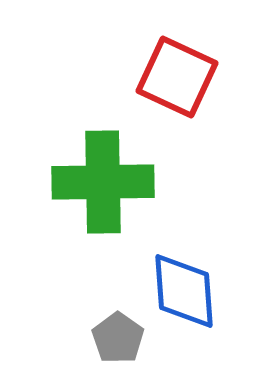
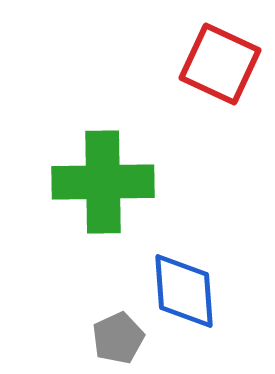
red square: moved 43 px right, 13 px up
gray pentagon: rotated 12 degrees clockwise
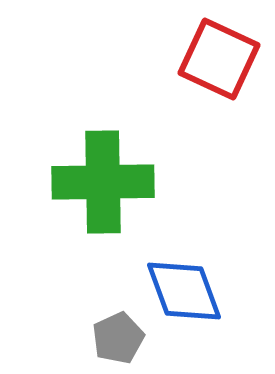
red square: moved 1 px left, 5 px up
blue diamond: rotated 16 degrees counterclockwise
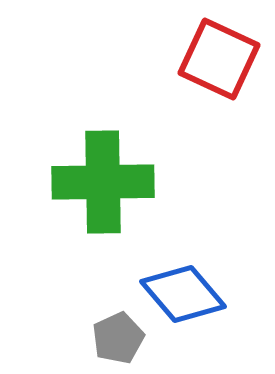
blue diamond: moved 1 px left, 3 px down; rotated 20 degrees counterclockwise
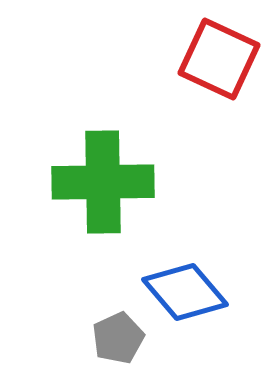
blue diamond: moved 2 px right, 2 px up
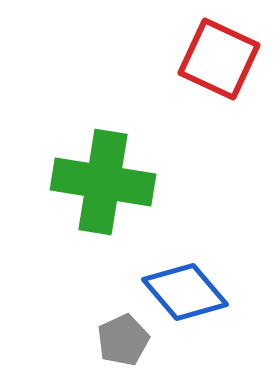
green cross: rotated 10 degrees clockwise
gray pentagon: moved 5 px right, 2 px down
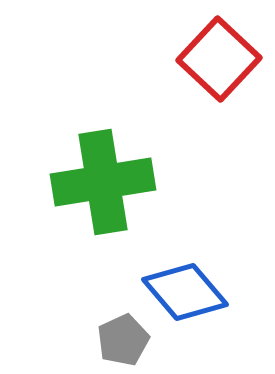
red square: rotated 18 degrees clockwise
green cross: rotated 18 degrees counterclockwise
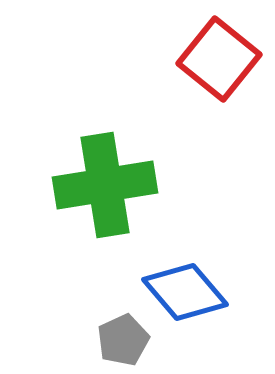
red square: rotated 4 degrees counterclockwise
green cross: moved 2 px right, 3 px down
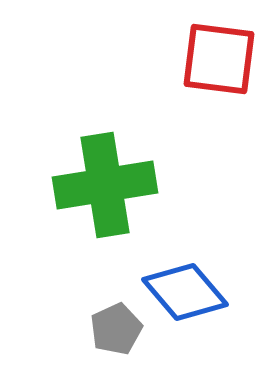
red square: rotated 32 degrees counterclockwise
gray pentagon: moved 7 px left, 11 px up
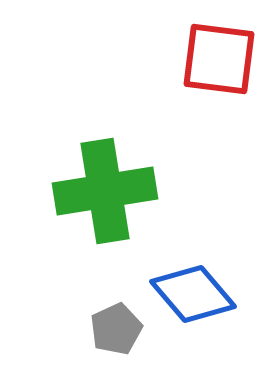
green cross: moved 6 px down
blue diamond: moved 8 px right, 2 px down
